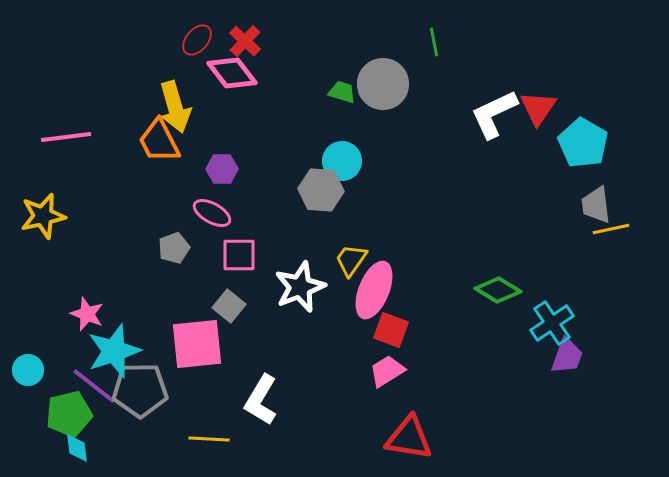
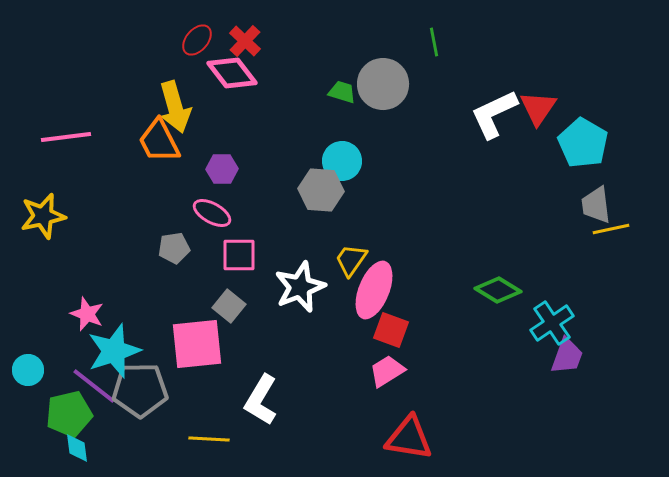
gray pentagon at (174, 248): rotated 12 degrees clockwise
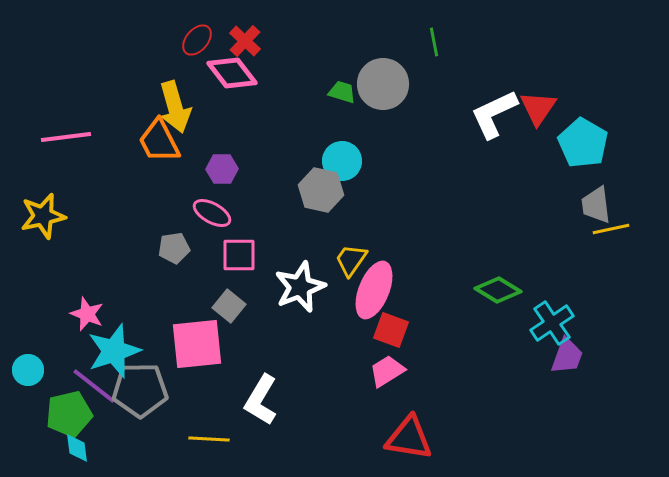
gray hexagon at (321, 190): rotated 9 degrees clockwise
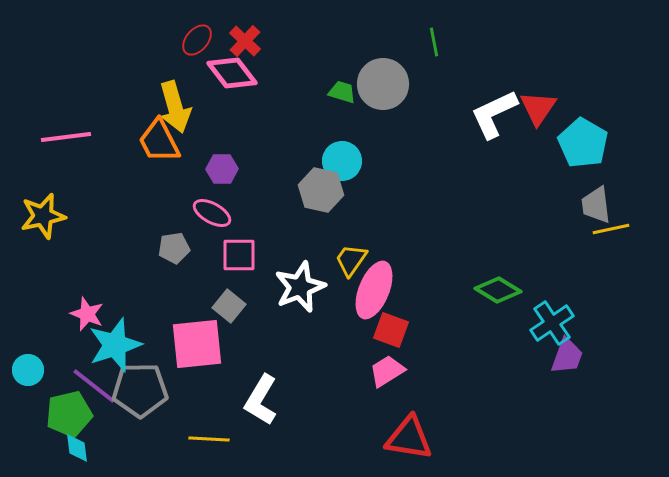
cyan star at (114, 351): moved 1 px right, 6 px up
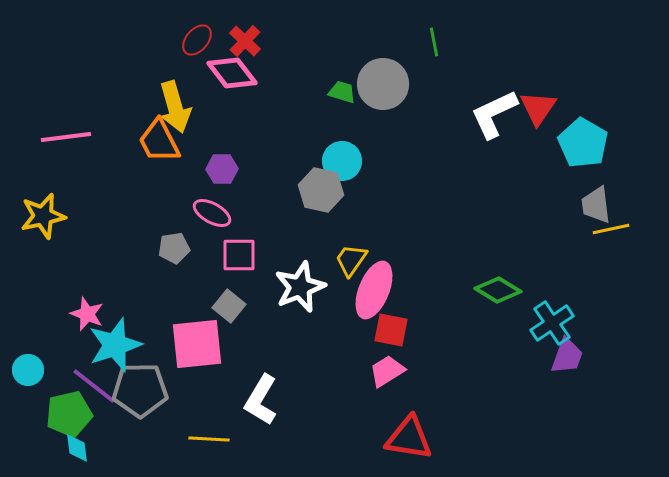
red square at (391, 330): rotated 9 degrees counterclockwise
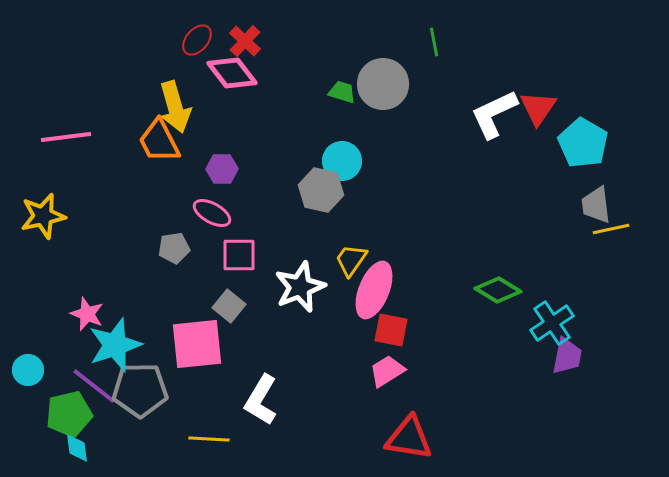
purple trapezoid at (567, 356): rotated 9 degrees counterclockwise
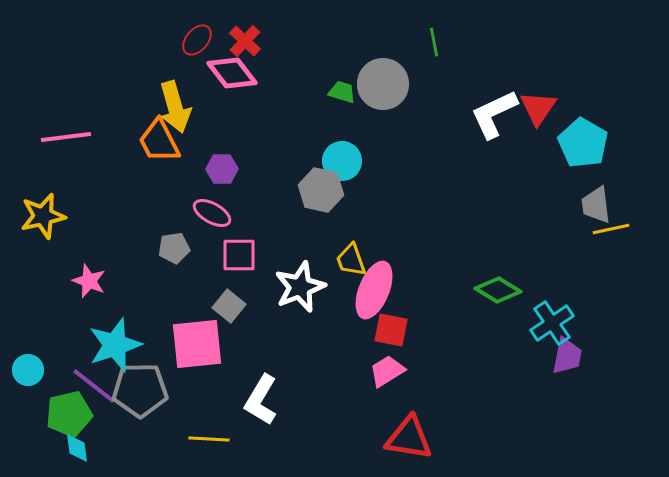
yellow trapezoid at (351, 260): rotated 54 degrees counterclockwise
pink star at (87, 314): moved 2 px right, 33 px up
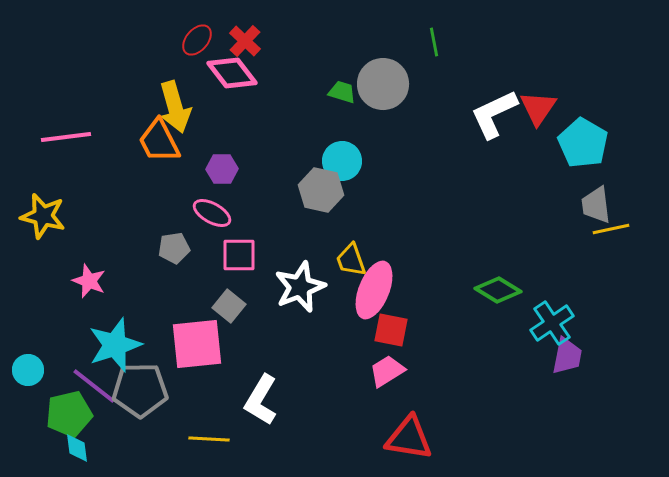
yellow star at (43, 216): rotated 27 degrees clockwise
